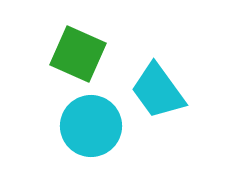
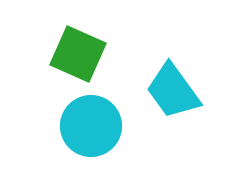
cyan trapezoid: moved 15 px right
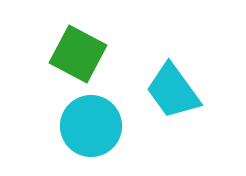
green square: rotated 4 degrees clockwise
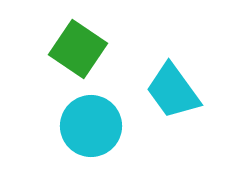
green square: moved 5 px up; rotated 6 degrees clockwise
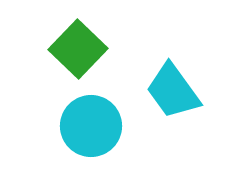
green square: rotated 10 degrees clockwise
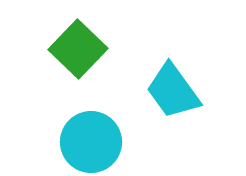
cyan circle: moved 16 px down
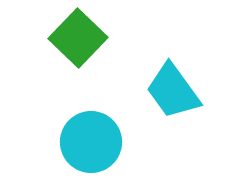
green square: moved 11 px up
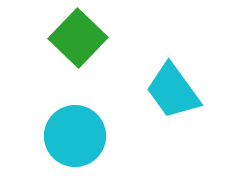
cyan circle: moved 16 px left, 6 px up
